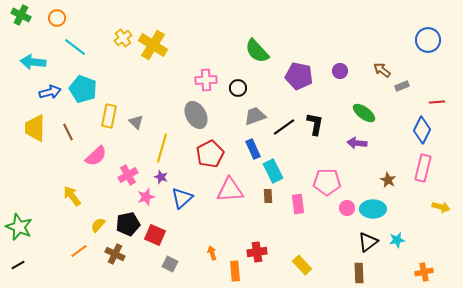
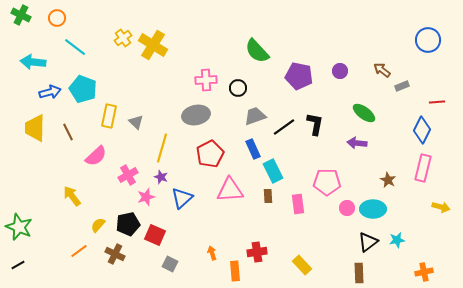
gray ellipse at (196, 115): rotated 72 degrees counterclockwise
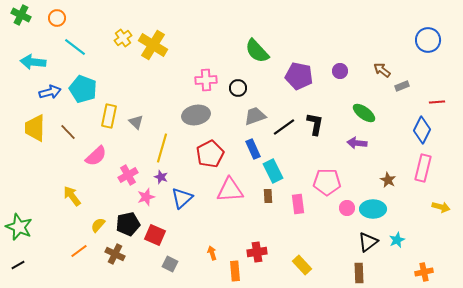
brown line at (68, 132): rotated 18 degrees counterclockwise
cyan star at (397, 240): rotated 14 degrees counterclockwise
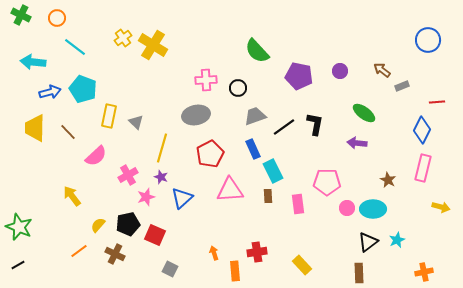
orange arrow at (212, 253): moved 2 px right
gray square at (170, 264): moved 5 px down
